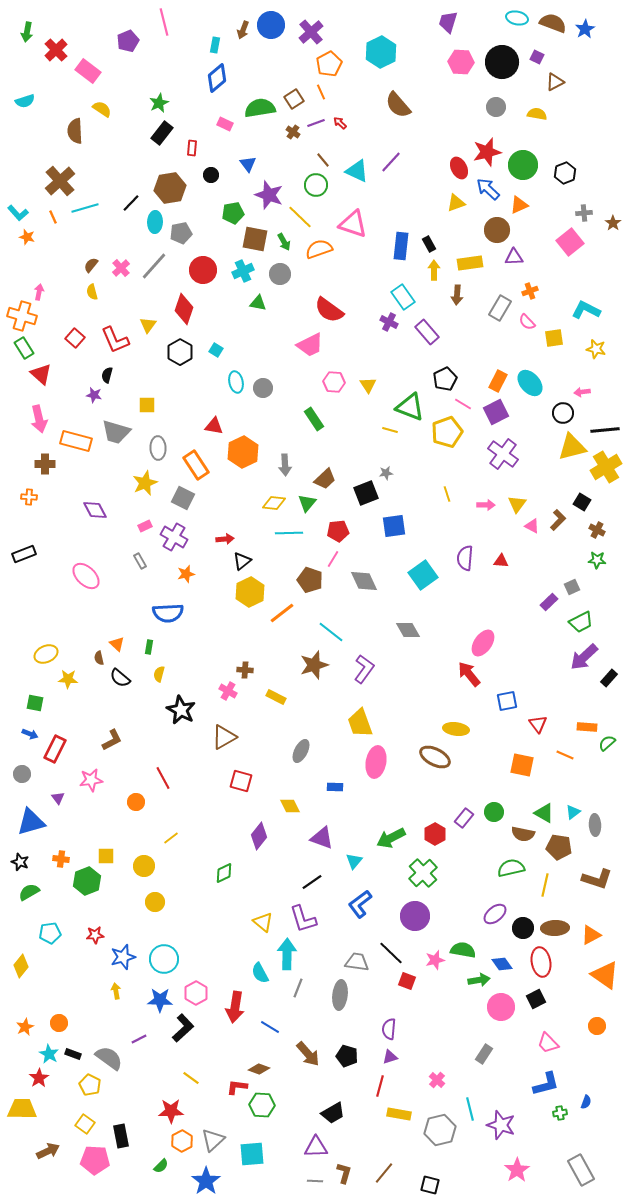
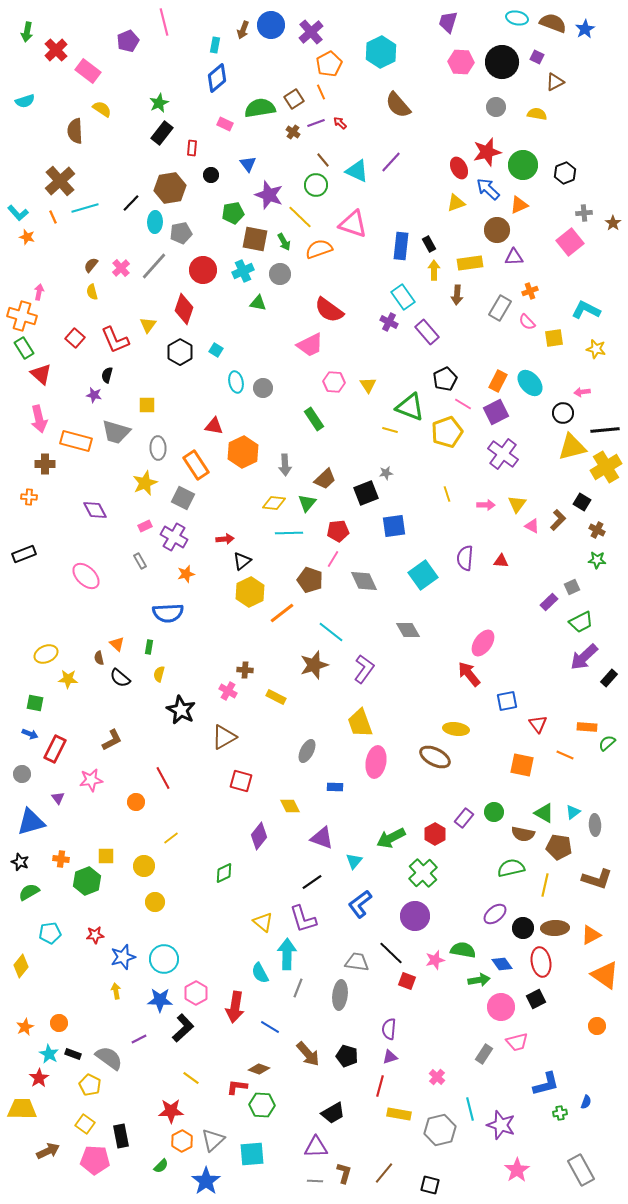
gray ellipse at (301, 751): moved 6 px right
pink trapezoid at (548, 1043): moved 31 px left, 1 px up; rotated 60 degrees counterclockwise
pink cross at (437, 1080): moved 3 px up
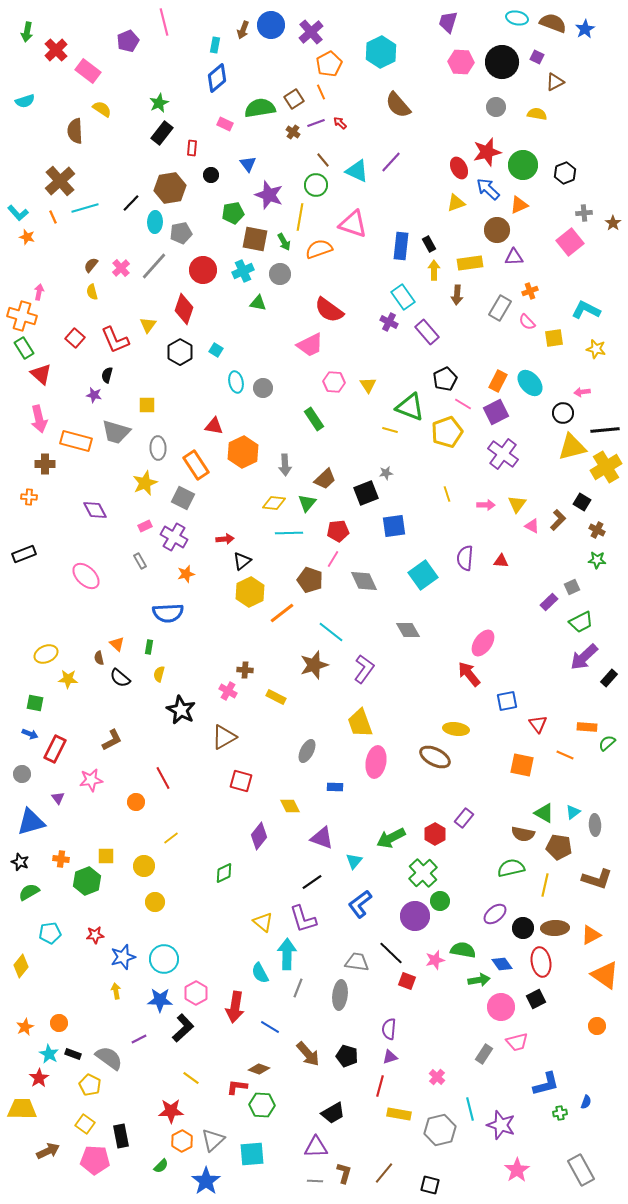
yellow line at (300, 217): rotated 56 degrees clockwise
green circle at (494, 812): moved 54 px left, 89 px down
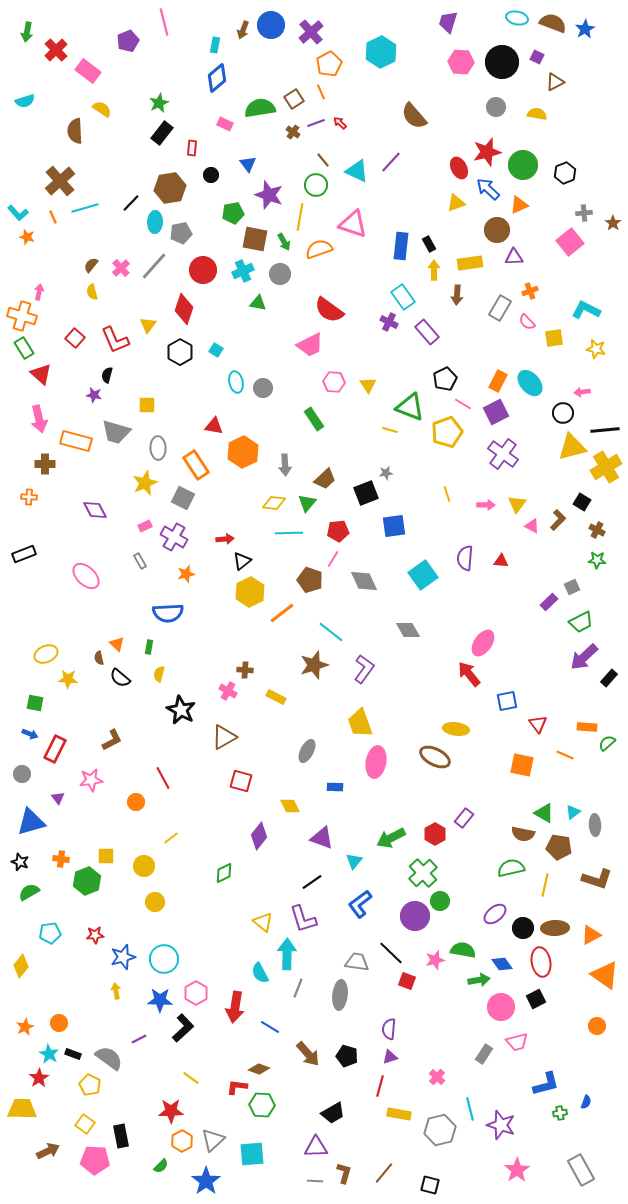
brown semicircle at (398, 105): moved 16 px right, 11 px down
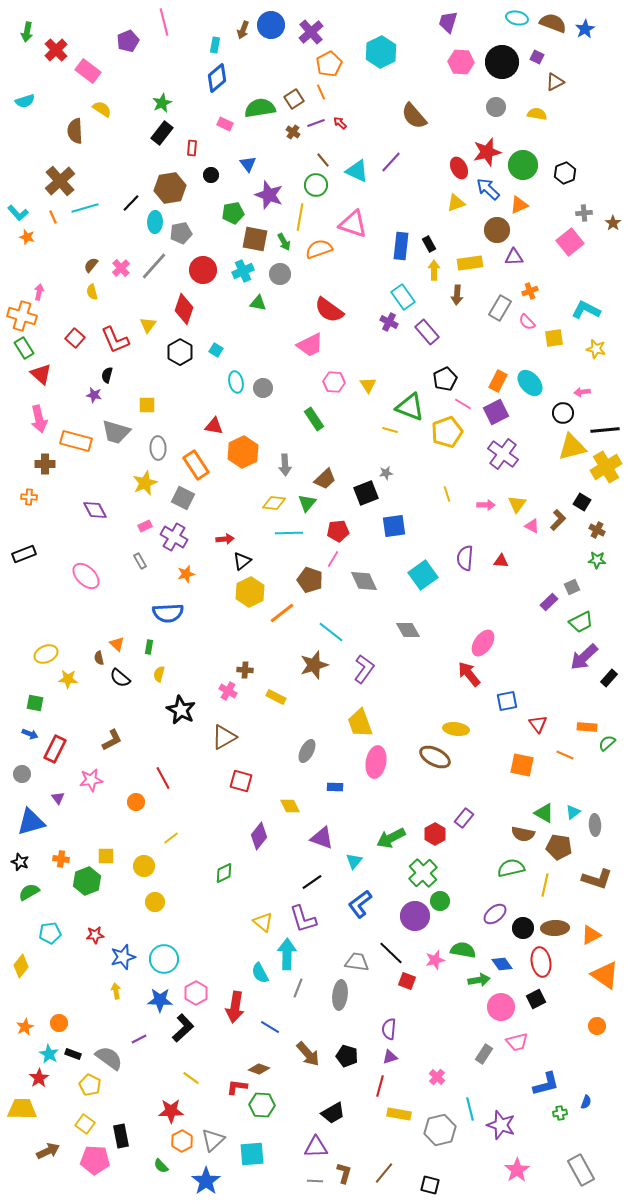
green star at (159, 103): moved 3 px right
green semicircle at (161, 1166): rotated 91 degrees clockwise
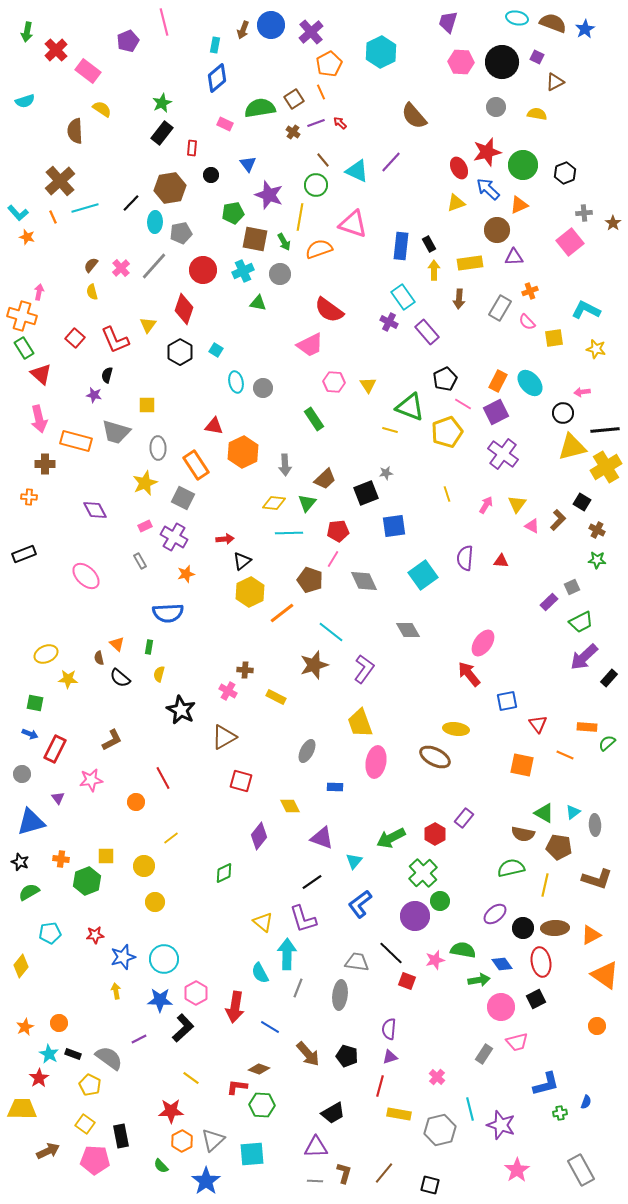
brown arrow at (457, 295): moved 2 px right, 4 px down
pink arrow at (486, 505): rotated 60 degrees counterclockwise
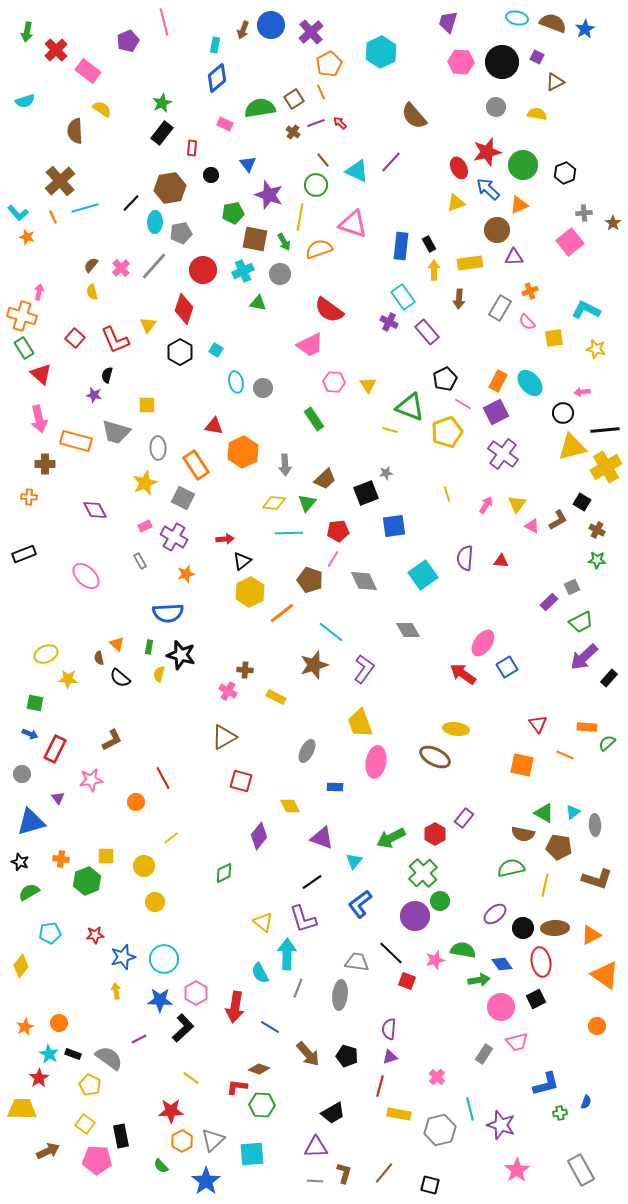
brown L-shape at (558, 520): rotated 15 degrees clockwise
red arrow at (469, 674): moved 6 px left; rotated 16 degrees counterclockwise
blue square at (507, 701): moved 34 px up; rotated 20 degrees counterclockwise
black star at (181, 710): moved 55 px up; rotated 12 degrees counterclockwise
pink pentagon at (95, 1160): moved 2 px right
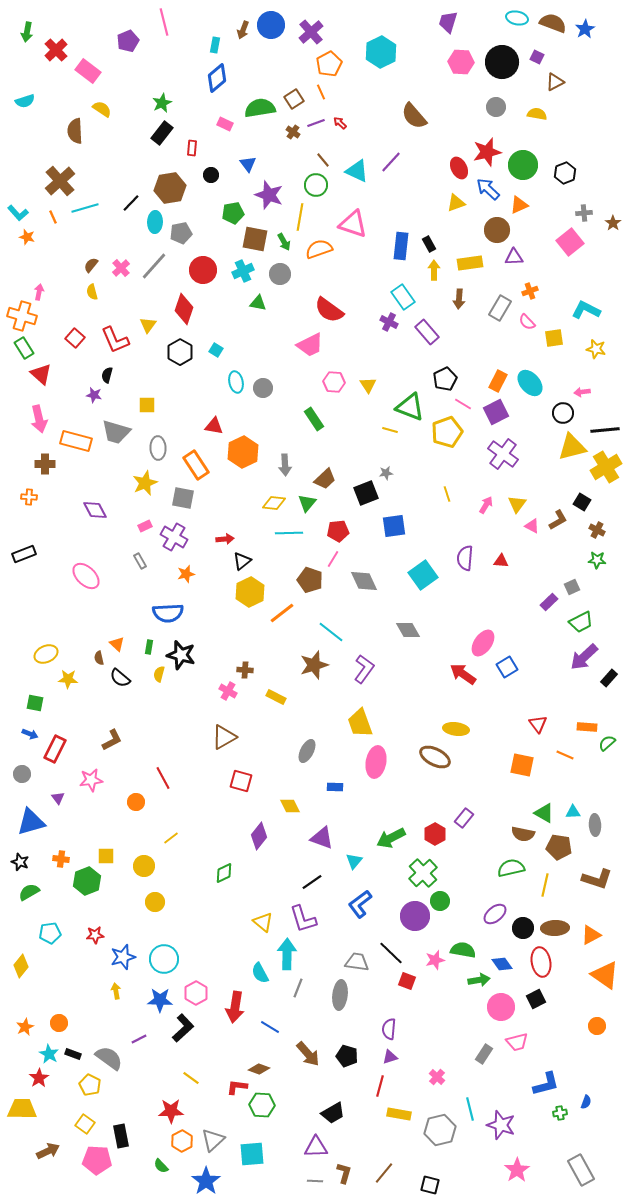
gray square at (183, 498): rotated 15 degrees counterclockwise
cyan triangle at (573, 812): rotated 35 degrees clockwise
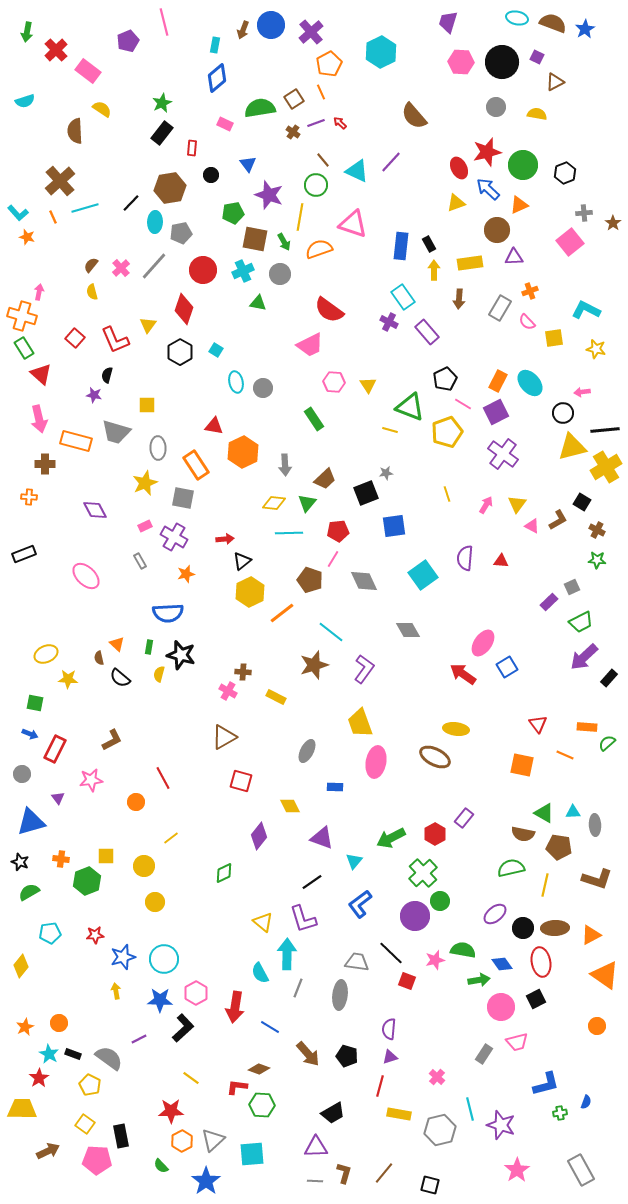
brown cross at (245, 670): moved 2 px left, 2 px down
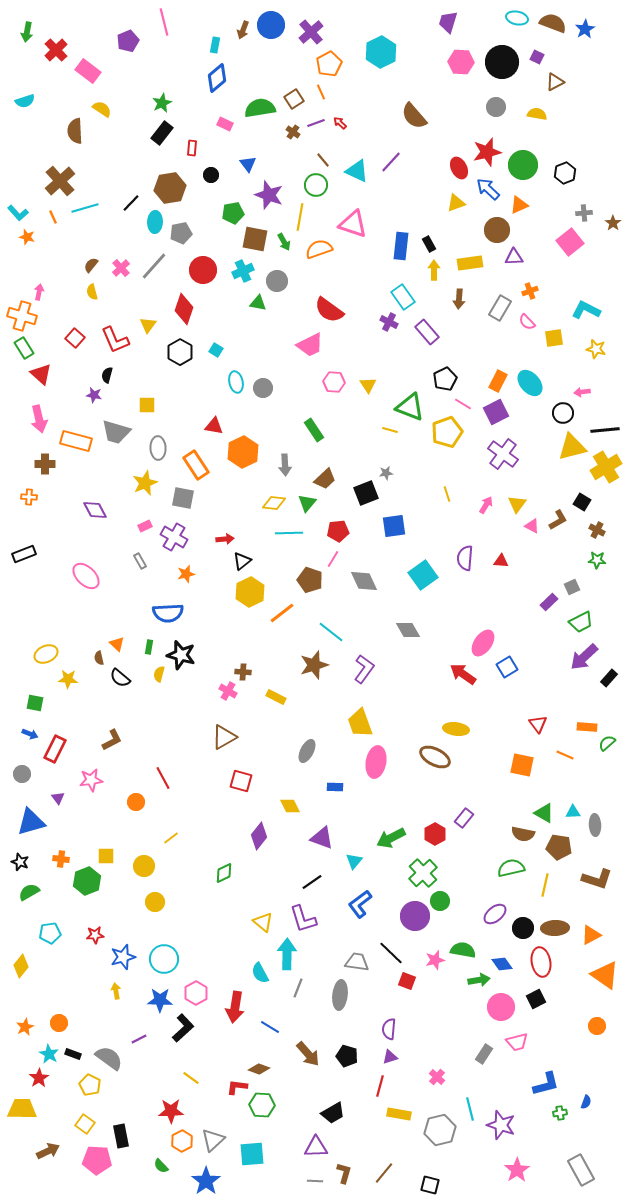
gray circle at (280, 274): moved 3 px left, 7 px down
green rectangle at (314, 419): moved 11 px down
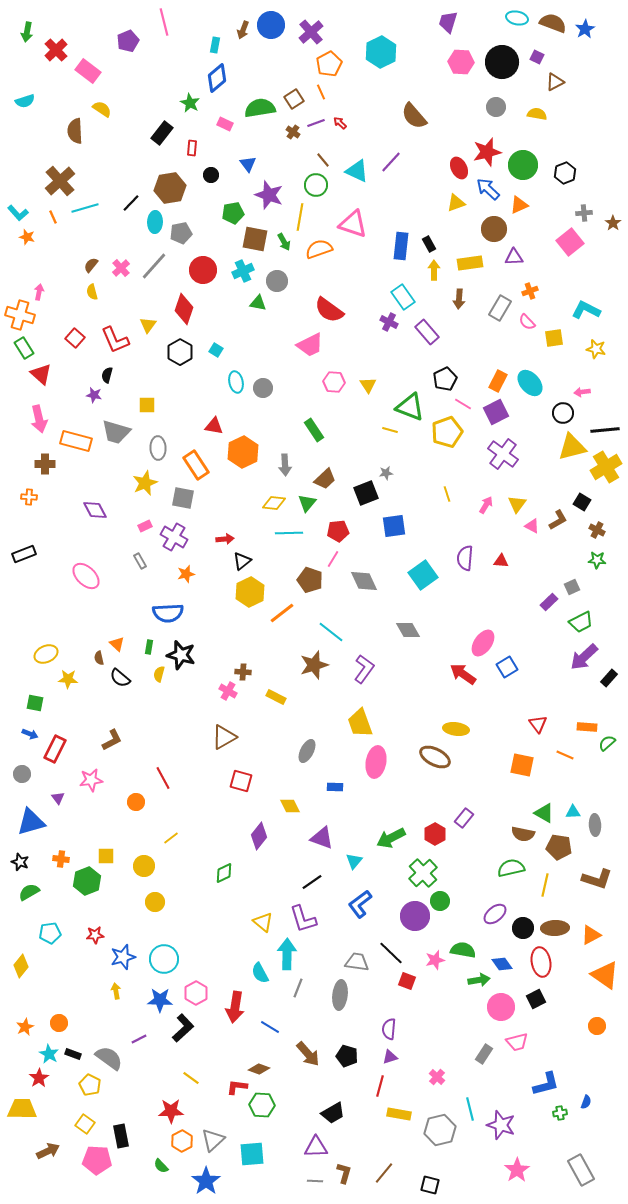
green star at (162, 103): moved 28 px right; rotated 18 degrees counterclockwise
brown circle at (497, 230): moved 3 px left, 1 px up
orange cross at (22, 316): moved 2 px left, 1 px up
